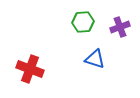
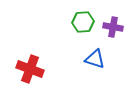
purple cross: moved 7 px left; rotated 30 degrees clockwise
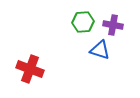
purple cross: moved 2 px up
blue triangle: moved 5 px right, 9 px up
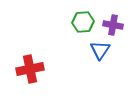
blue triangle: rotated 45 degrees clockwise
red cross: rotated 32 degrees counterclockwise
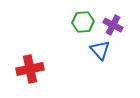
purple cross: rotated 18 degrees clockwise
blue triangle: rotated 15 degrees counterclockwise
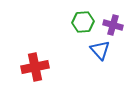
purple cross: rotated 12 degrees counterclockwise
red cross: moved 5 px right, 2 px up
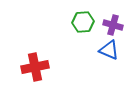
blue triangle: moved 9 px right; rotated 25 degrees counterclockwise
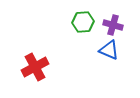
red cross: rotated 16 degrees counterclockwise
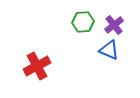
purple cross: moved 1 px right; rotated 36 degrees clockwise
red cross: moved 2 px right, 1 px up
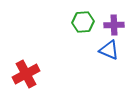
purple cross: rotated 36 degrees clockwise
red cross: moved 11 px left, 8 px down
